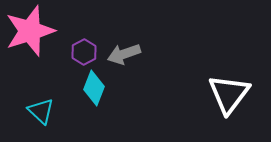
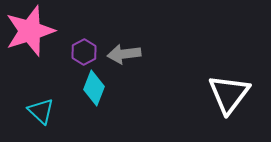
gray arrow: rotated 12 degrees clockwise
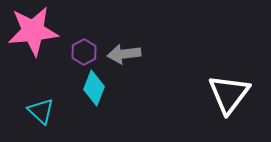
pink star: moved 3 px right; rotated 12 degrees clockwise
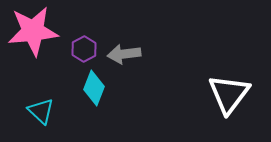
purple hexagon: moved 3 px up
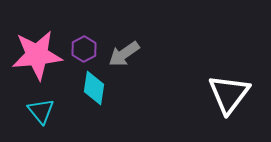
pink star: moved 4 px right, 24 px down
gray arrow: rotated 28 degrees counterclockwise
cyan diamond: rotated 12 degrees counterclockwise
cyan triangle: rotated 8 degrees clockwise
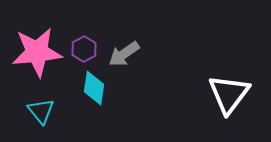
pink star: moved 3 px up
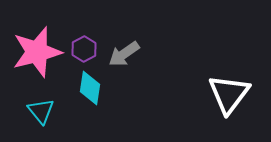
pink star: rotated 9 degrees counterclockwise
cyan diamond: moved 4 px left
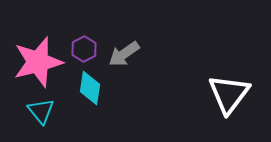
pink star: moved 1 px right, 10 px down
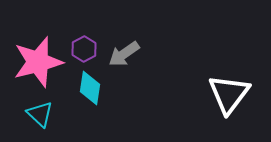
cyan triangle: moved 1 px left, 3 px down; rotated 8 degrees counterclockwise
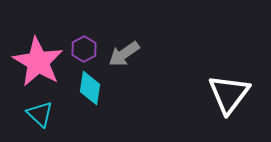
pink star: rotated 27 degrees counterclockwise
